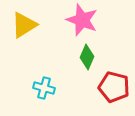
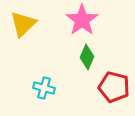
pink star: rotated 16 degrees clockwise
yellow triangle: moved 1 px left, 1 px up; rotated 12 degrees counterclockwise
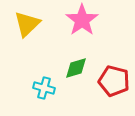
yellow triangle: moved 4 px right
green diamond: moved 11 px left, 11 px down; rotated 50 degrees clockwise
red pentagon: moved 6 px up
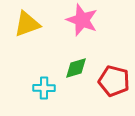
pink star: rotated 16 degrees counterclockwise
yellow triangle: rotated 24 degrees clockwise
cyan cross: rotated 15 degrees counterclockwise
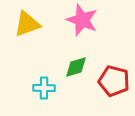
green diamond: moved 1 px up
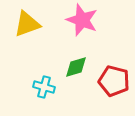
cyan cross: moved 1 px up; rotated 15 degrees clockwise
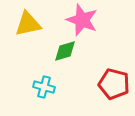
yellow triangle: moved 1 px right; rotated 8 degrees clockwise
green diamond: moved 11 px left, 16 px up
red pentagon: moved 3 px down
